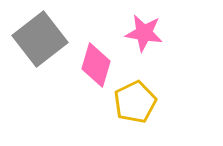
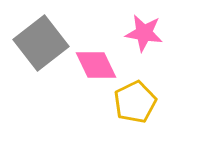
gray square: moved 1 px right, 4 px down
pink diamond: rotated 42 degrees counterclockwise
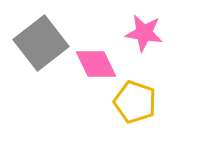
pink diamond: moved 1 px up
yellow pentagon: rotated 27 degrees counterclockwise
